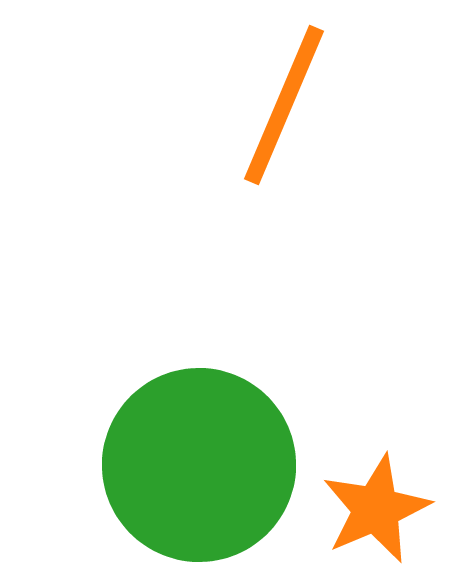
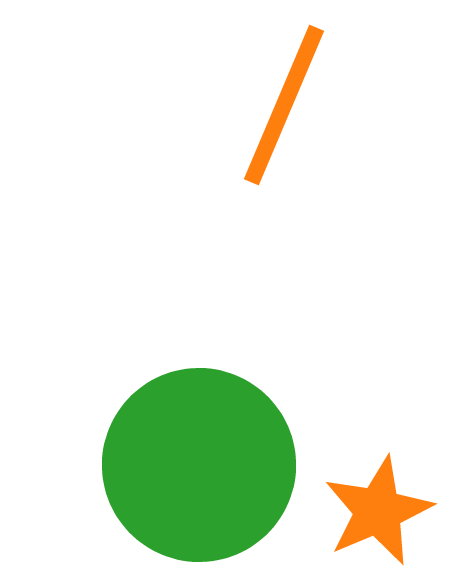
orange star: moved 2 px right, 2 px down
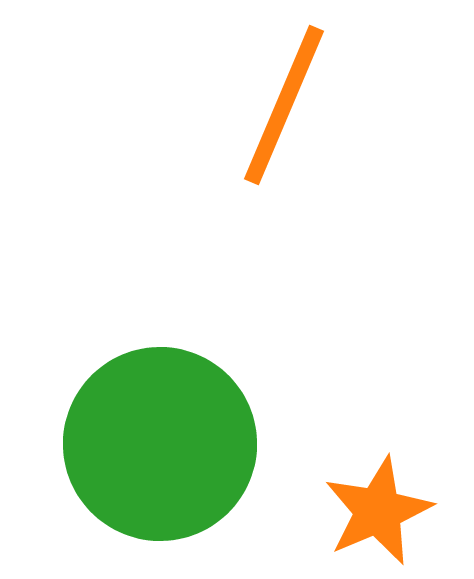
green circle: moved 39 px left, 21 px up
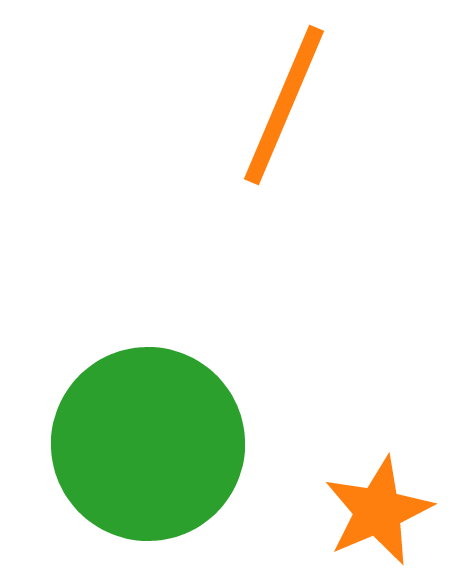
green circle: moved 12 px left
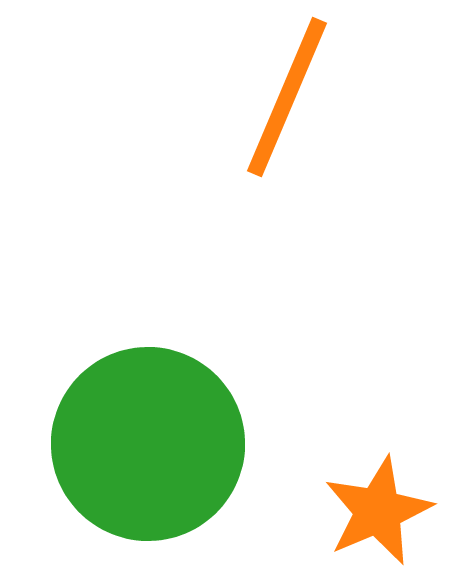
orange line: moved 3 px right, 8 px up
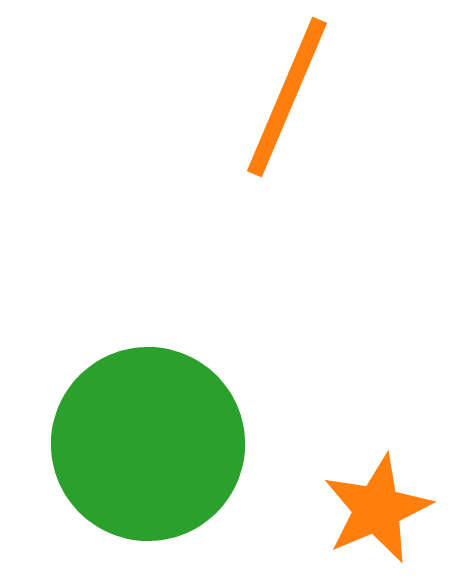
orange star: moved 1 px left, 2 px up
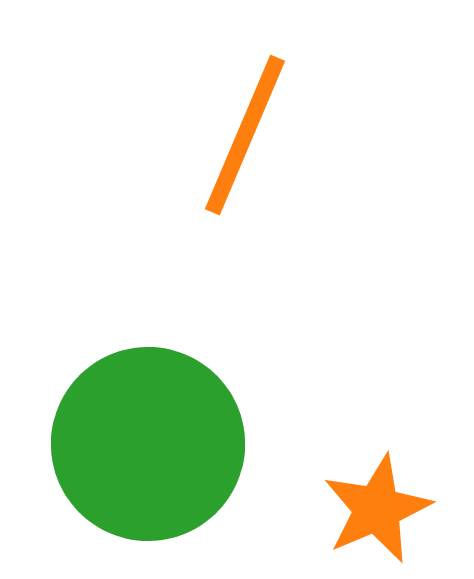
orange line: moved 42 px left, 38 px down
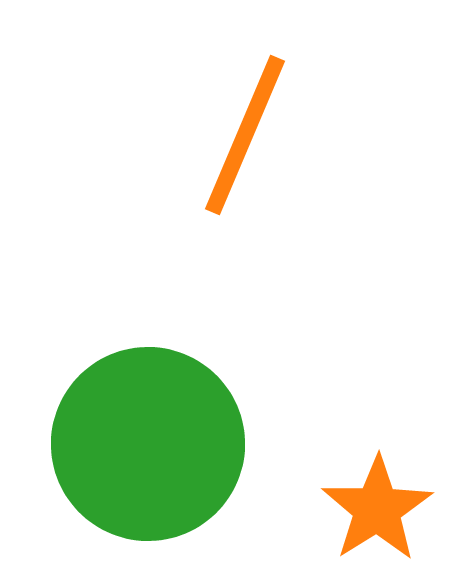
orange star: rotated 9 degrees counterclockwise
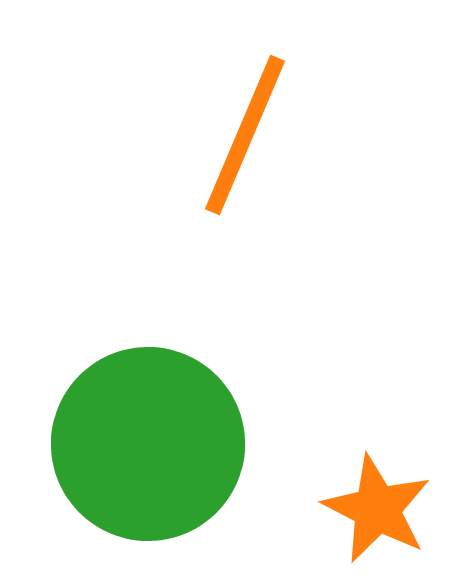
orange star: rotated 13 degrees counterclockwise
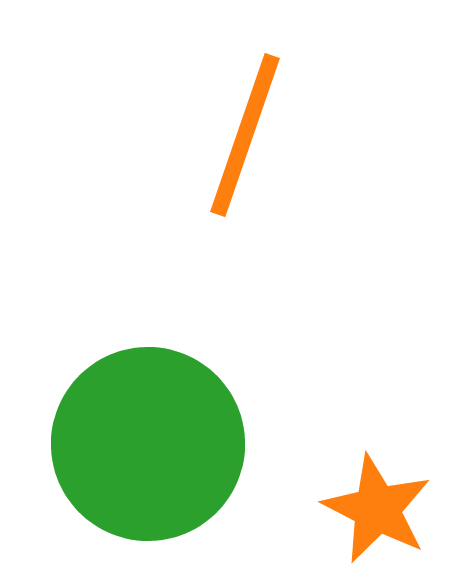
orange line: rotated 4 degrees counterclockwise
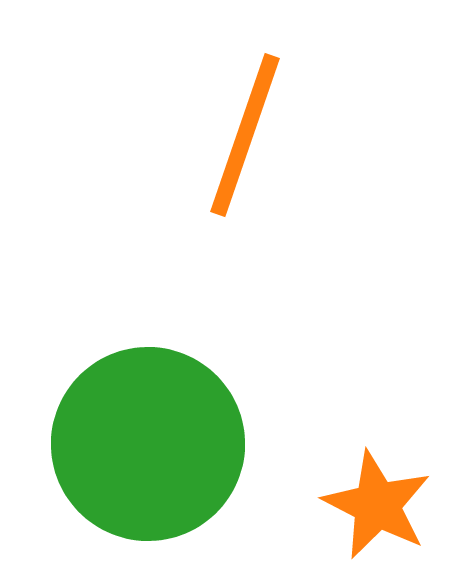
orange star: moved 4 px up
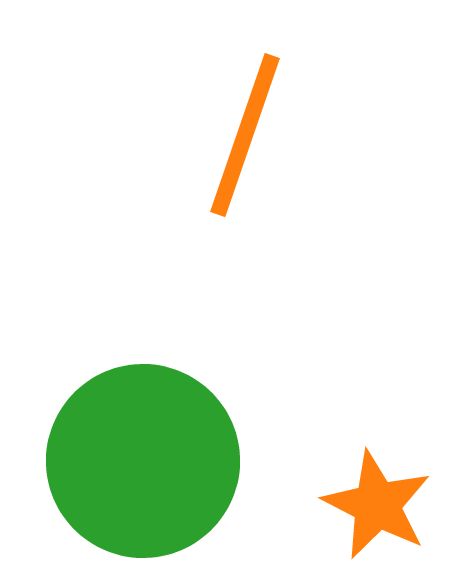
green circle: moved 5 px left, 17 px down
